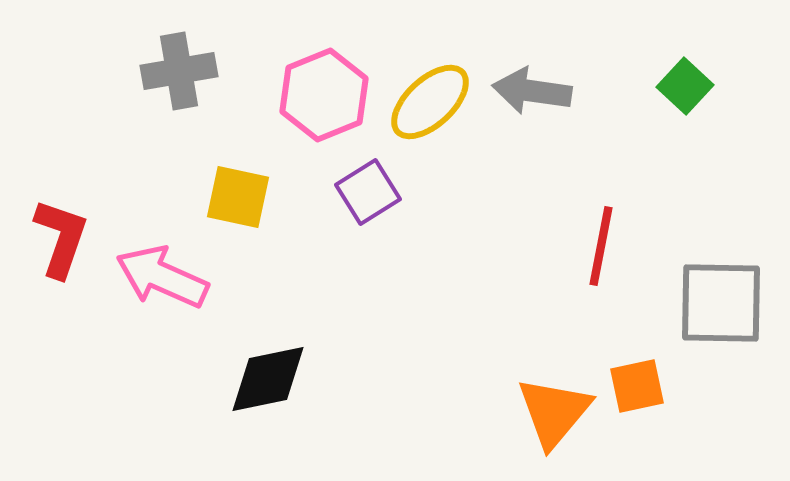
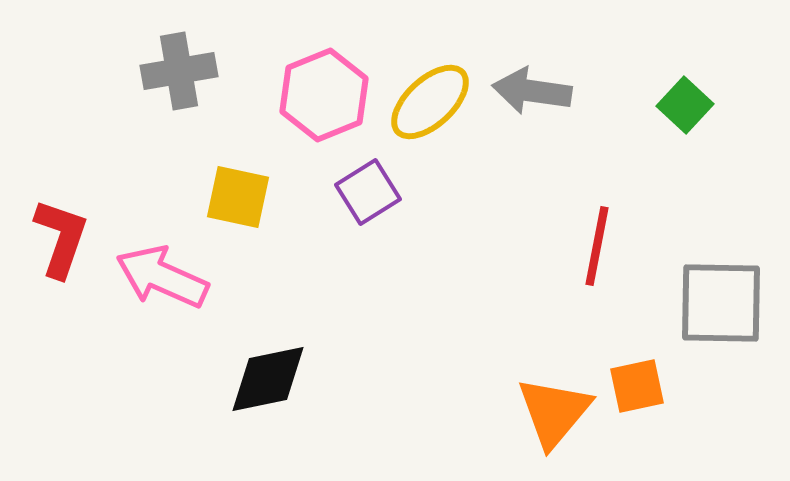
green square: moved 19 px down
red line: moved 4 px left
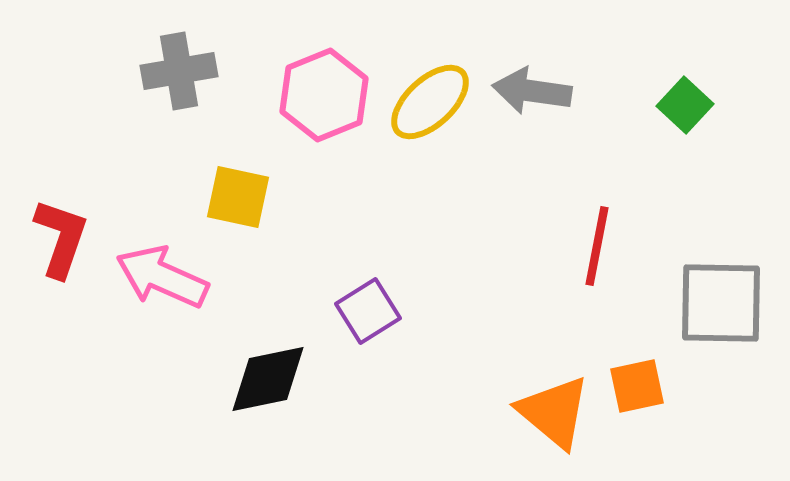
purple square: moved 119 px down
orange triangle: rotated 30 degrees counterclockwise
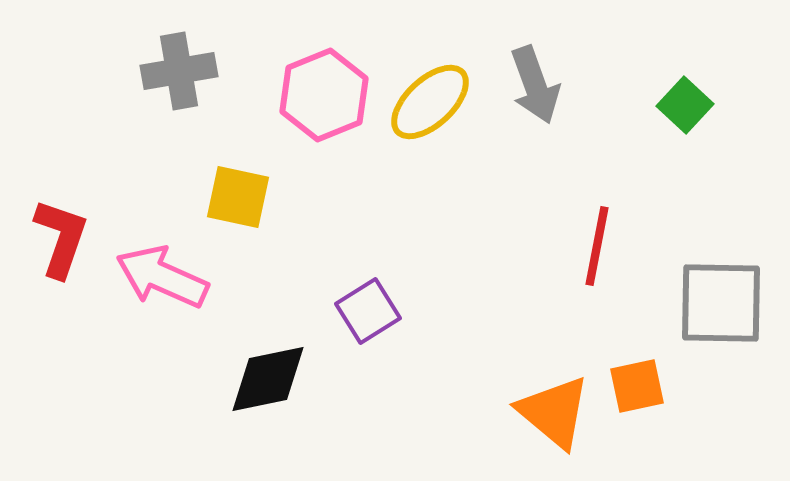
gray arrow: moved 3 px right, 6 px up; rotated 118 degrees counterclockwise
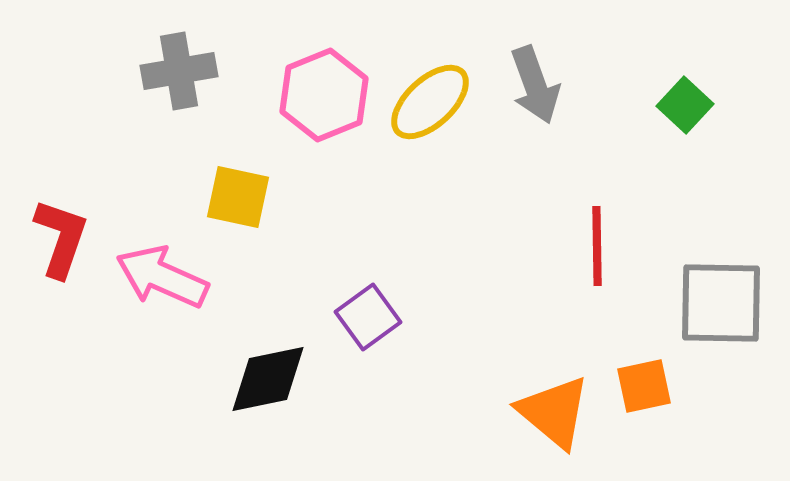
red line: rotated 12 degrees counterclockwise
purple square: moved 6 px down; rotated 4 degrees counterclockwise
orange square: moved 7 px right
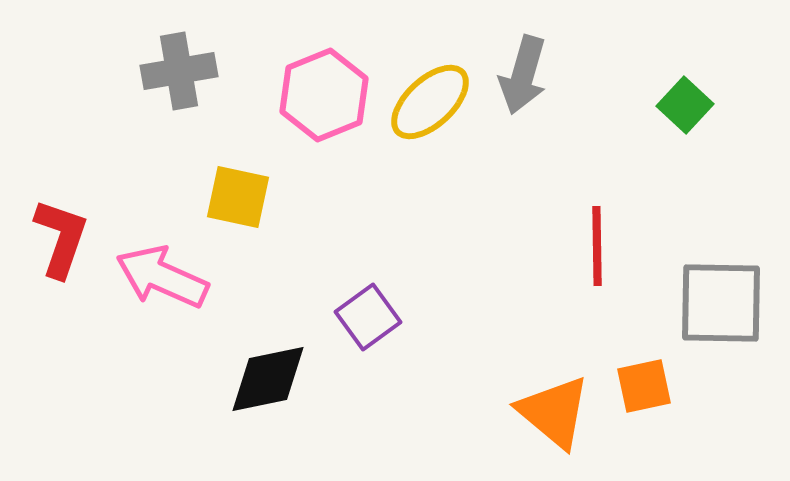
gray arrow: moved 12 px left, 10 px up; rotated 36 degrees clockwise
